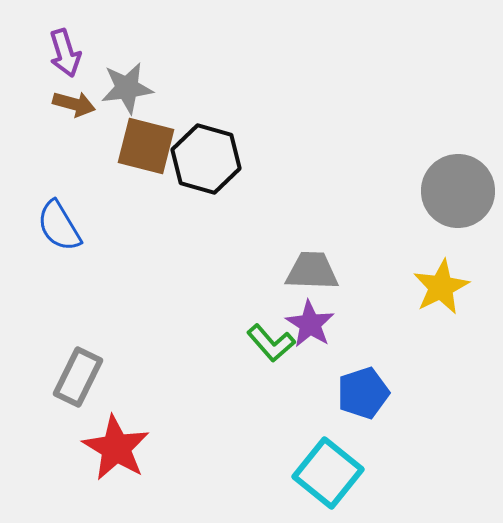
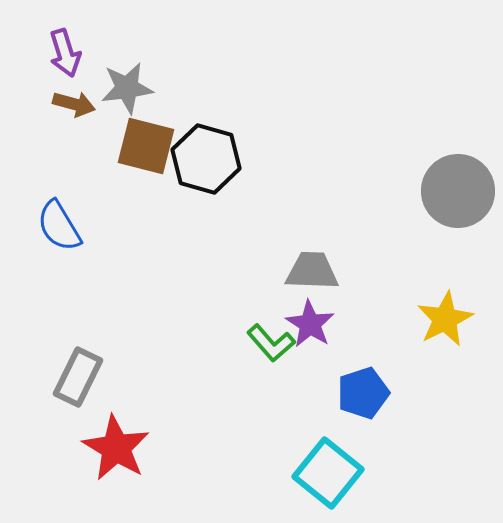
yellow star: moved 4 px right, 32 px down
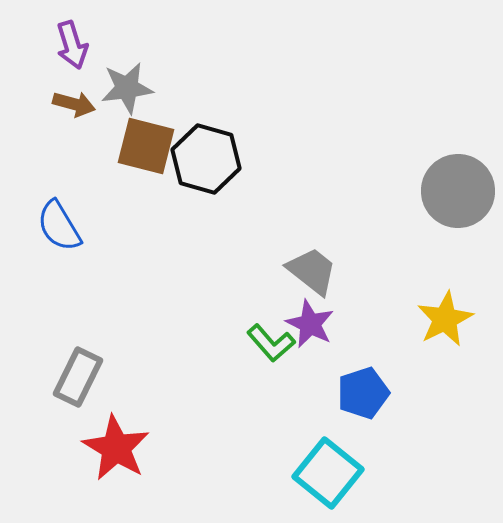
purple arrow: moved 7 px right, 8 px up
gray trapezoid: rotated 36 degrees clockwise
purple star: rotated 6 degrees counterclockwise
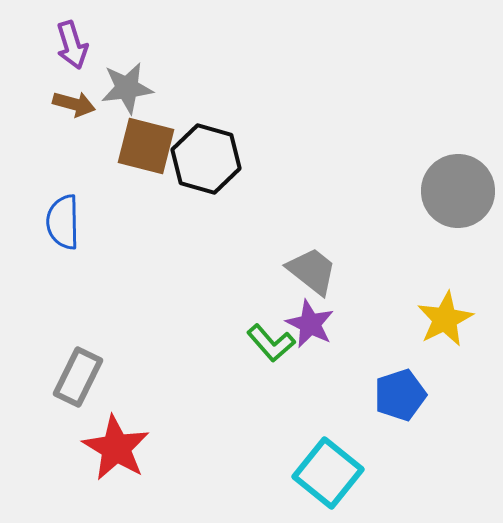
blue semicircle: moved 4 px right, 4 px up; rotated 30 degrees clockwise
blue pentagon: moved 37 px right, 2 px down
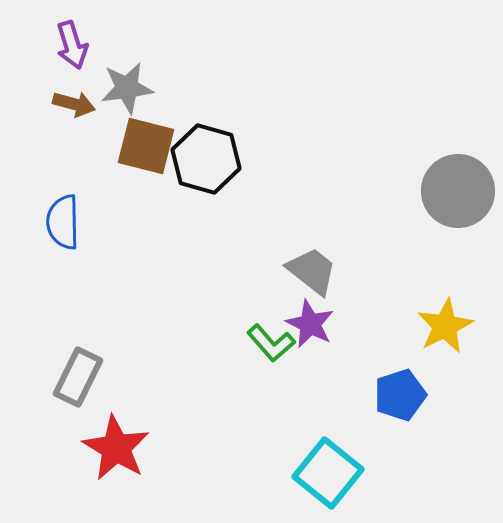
yellow star: moved 7 px down
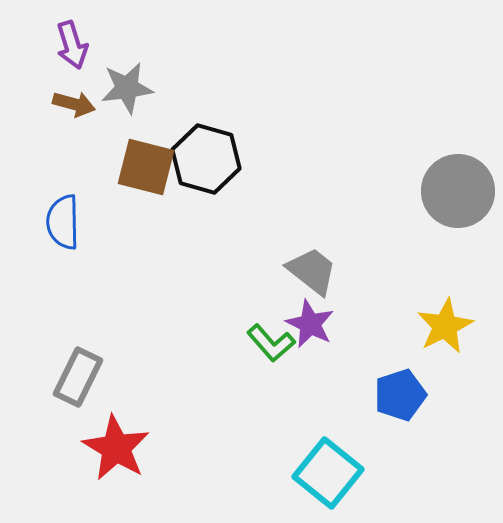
brown square: moved 21 px down
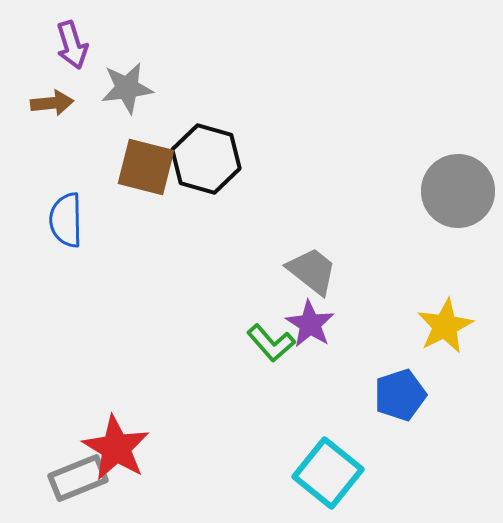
brown arrow: moved 22 px left, 1 px up; rotated 21 degrees counterclockwise
blue semicircle: moved 3 px right, 2 px up
purple star: rotated 6 degrees clockwise
gray rectangle: moved 101 px down; rotated 42 degrees clockwise
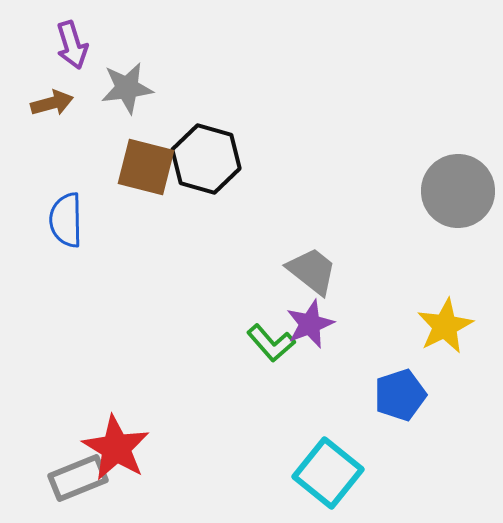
brown arrow: rotated 9 degrees counterclockwise
purple star: rotated 18 degrees clockwise
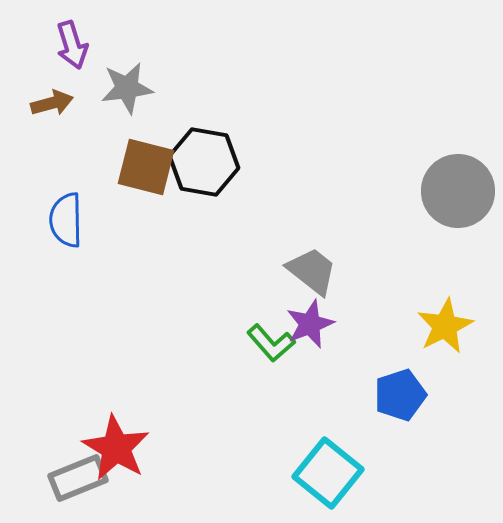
black hexagon: moved 2 px left, 3 px down; rotated 6 degrees counterclockwise
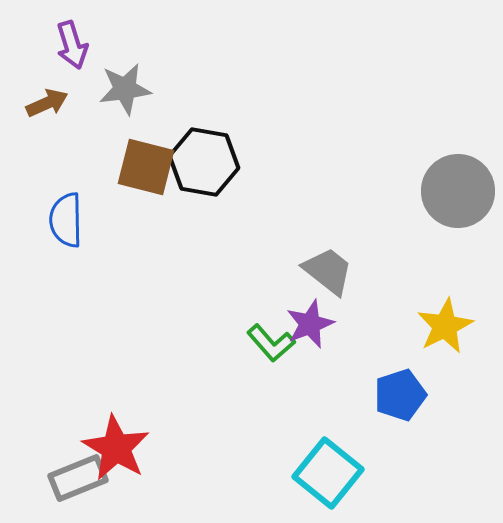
gray star: moved 2 px left, 1 px down
brown arrow: moved 5 px left; rotated 9 degrees counterclockwise
gray trapezoid: moved 16 px right
